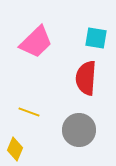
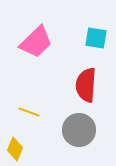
red semicircle: moved 7 px down
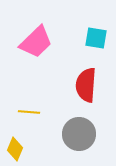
yellow line: rotated 15 degrees counterclockwise
gray circle: moved 4 px down
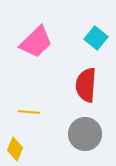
cyan square: rotated 30 degrees clockwise
gray circle: moved 6 px right
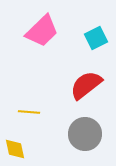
cyan square: rotated 25 degrees clockwise
pink trapezoid: moved 6 px right, 11 px up
red semicircle: rotated 48 degrees clockwise
yellow diamond: rotated 35 degrees counterclockwise
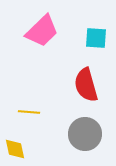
cyan square: rotated 30 degrees clockwise
red semicircle: rotated 68 degrees counterclockwise
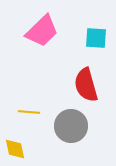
gray circle: moved 14 px left, 8 px up
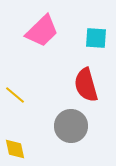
yellow line: moved 14 px left, 17 px up; rotated 35 degrees clockwise
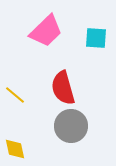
pink trapezoid: moved 4 px right
red semicircle: moved 23 px left, 3 px down
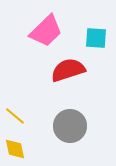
red semicircle: moved 5 px right, 18 px up; rotated 88 degrees clockwise
yellow line: moved 21 px down
gray circle: moved 1 px left
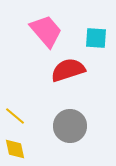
pink trapezoid: rotated 87 degrees counterclockwise
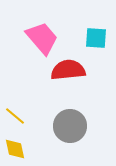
pink trapezoid: moved 4 px left, 7 px down
red semicircle: rotated 12 degrees clockwise
